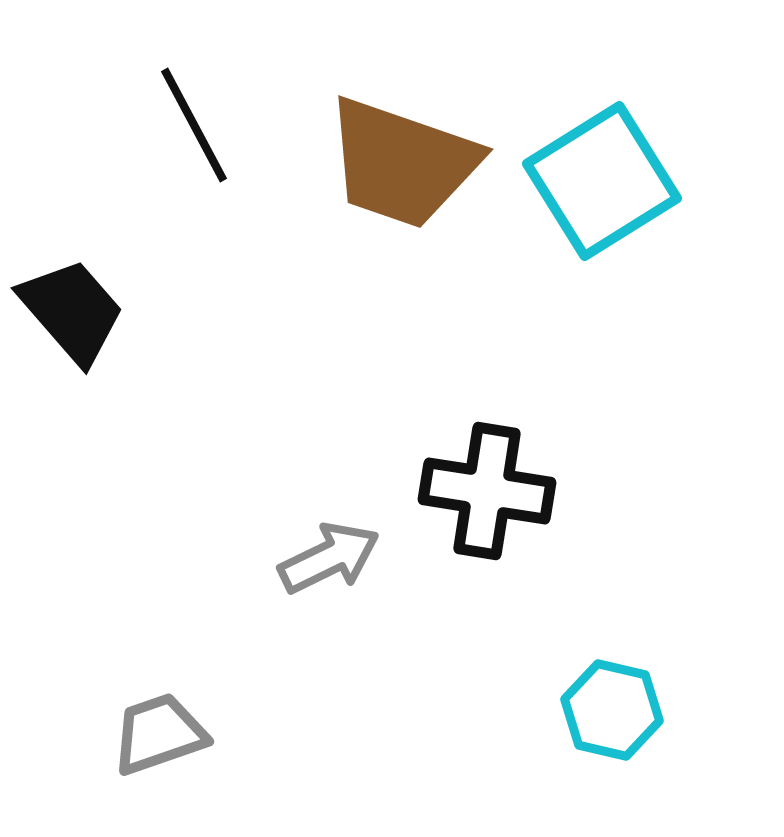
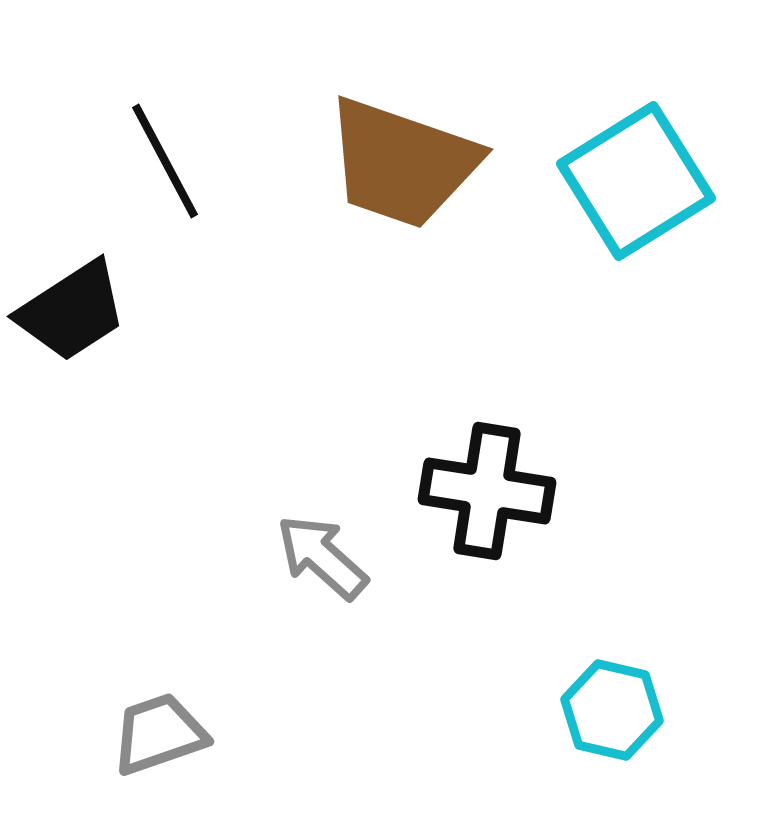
black line: moved 29 px left, 36 px down
cyan square: moved 34 px right
black trapezoid: rotated 98 degrees clockwise
gray arrow: moved 7 px left, 1 px up; rotated 112 degrees counterclockwise
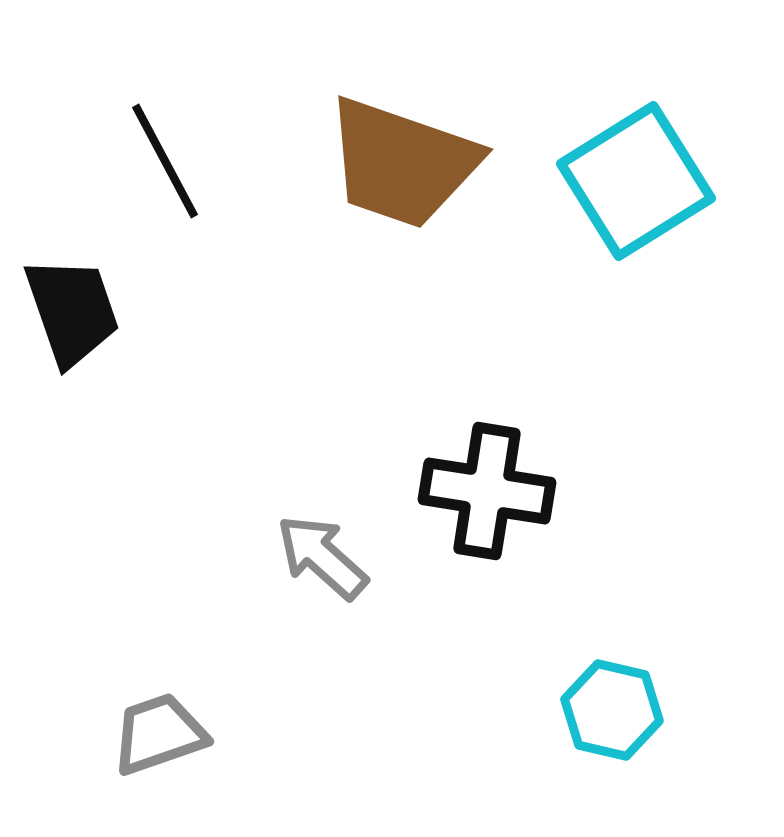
black trapezoid: rotated 76 degrees counterclockwise
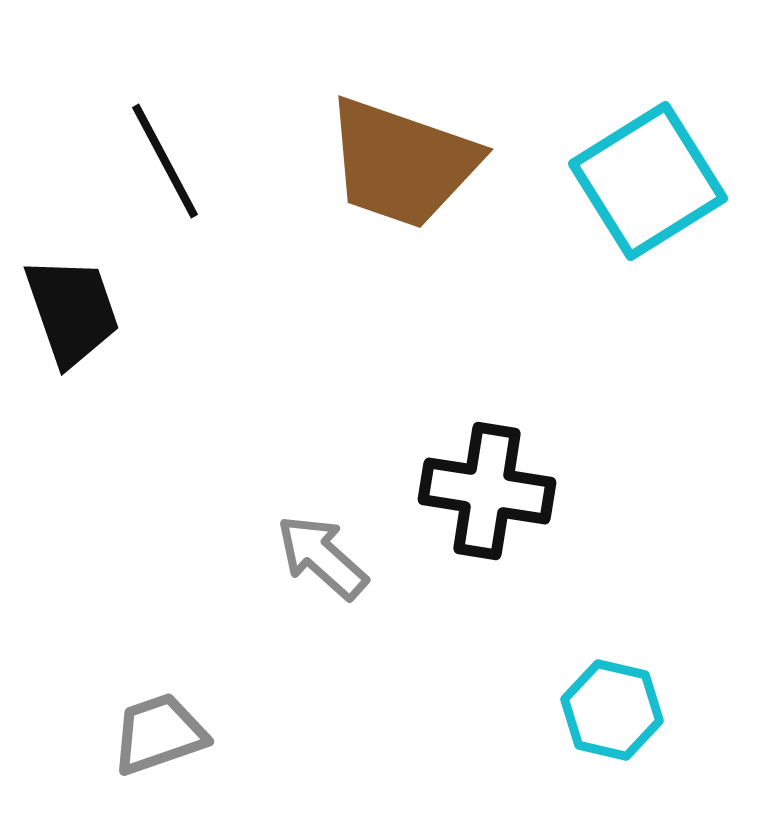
cyan square: moved 12 px right
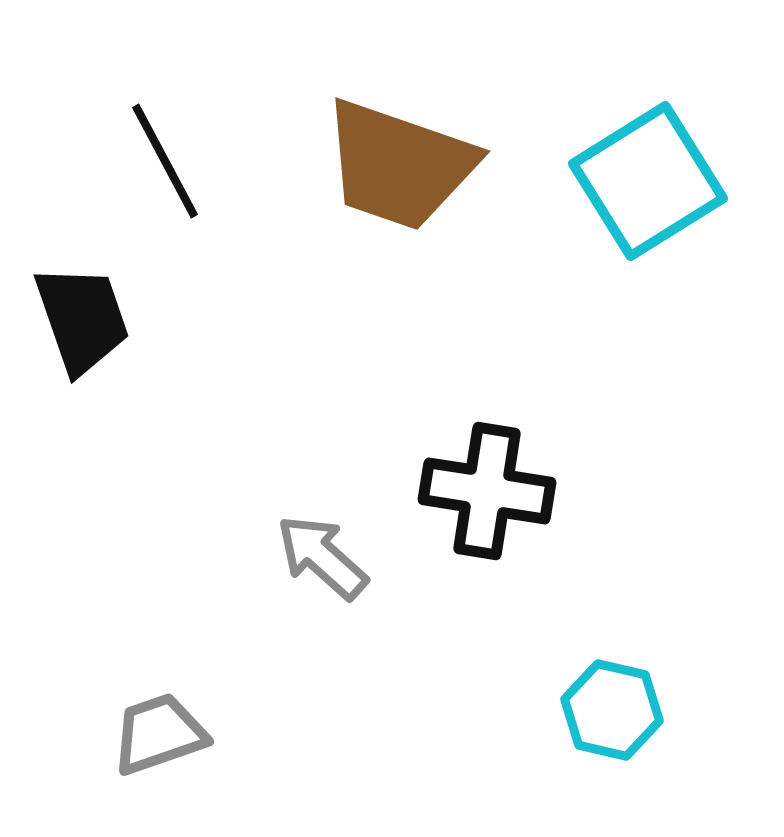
brown trapezoid: moved 3 px left, 2 px down
black trapezoid: moved 10 px right, 8 px down
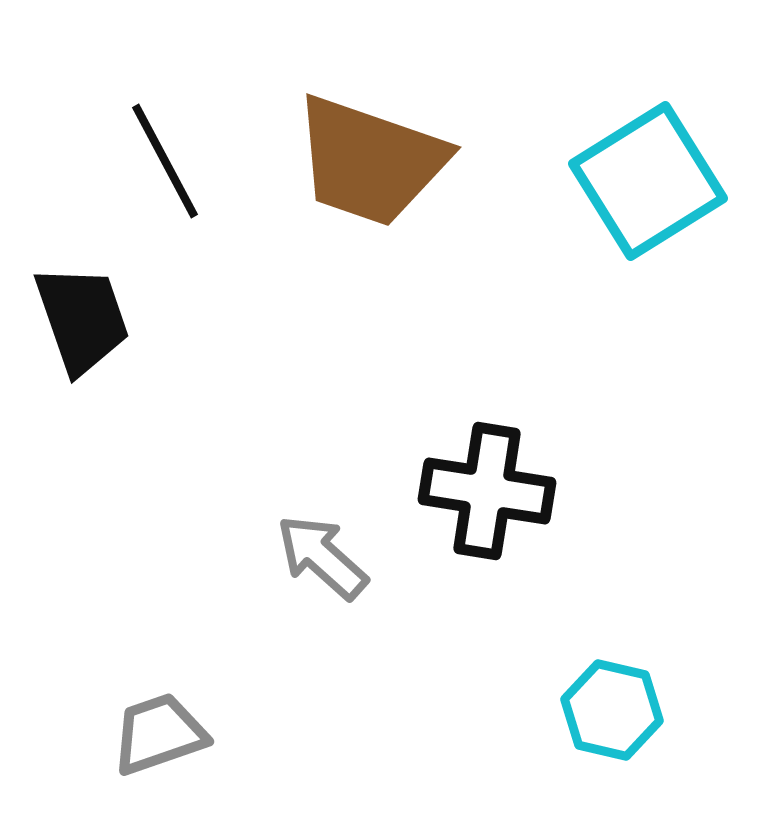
brown trapezoid: moved 29 px left, 4 px up
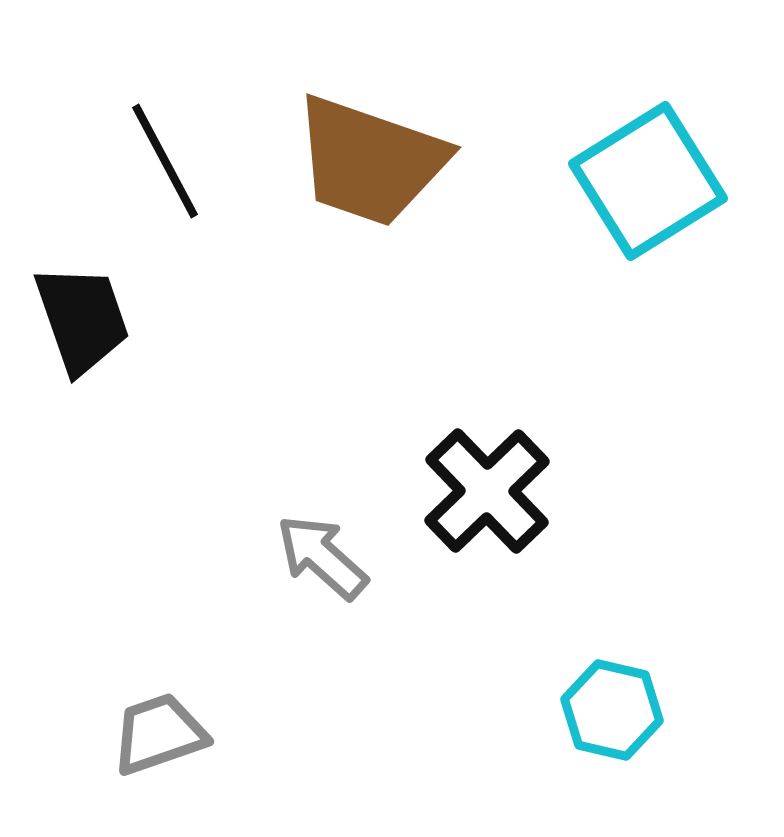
black cross: rotated 37 degrees clockwise
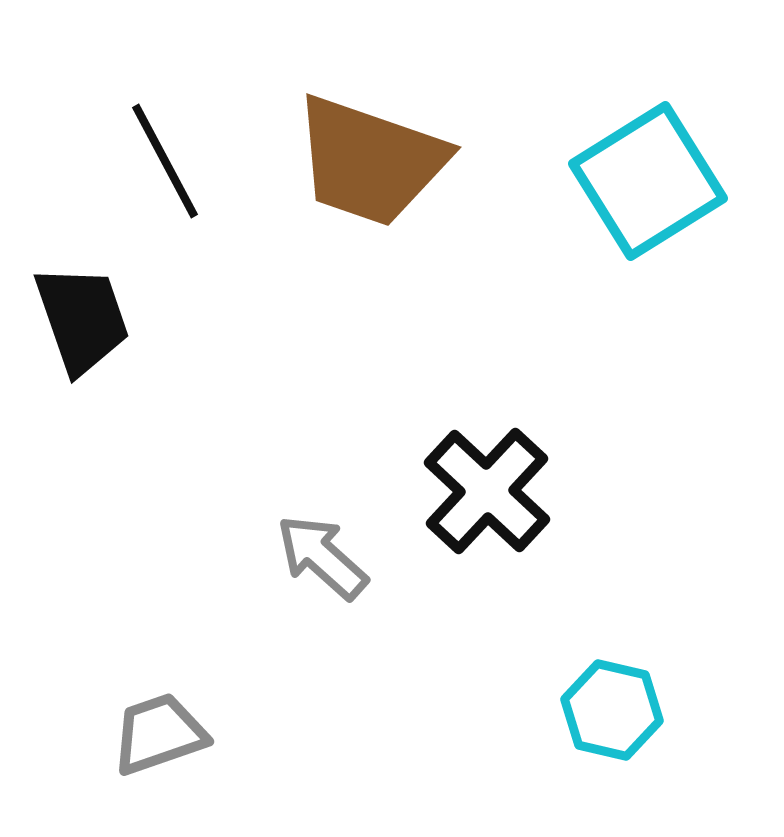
black cross: rotated 3 degrees counterclockwise
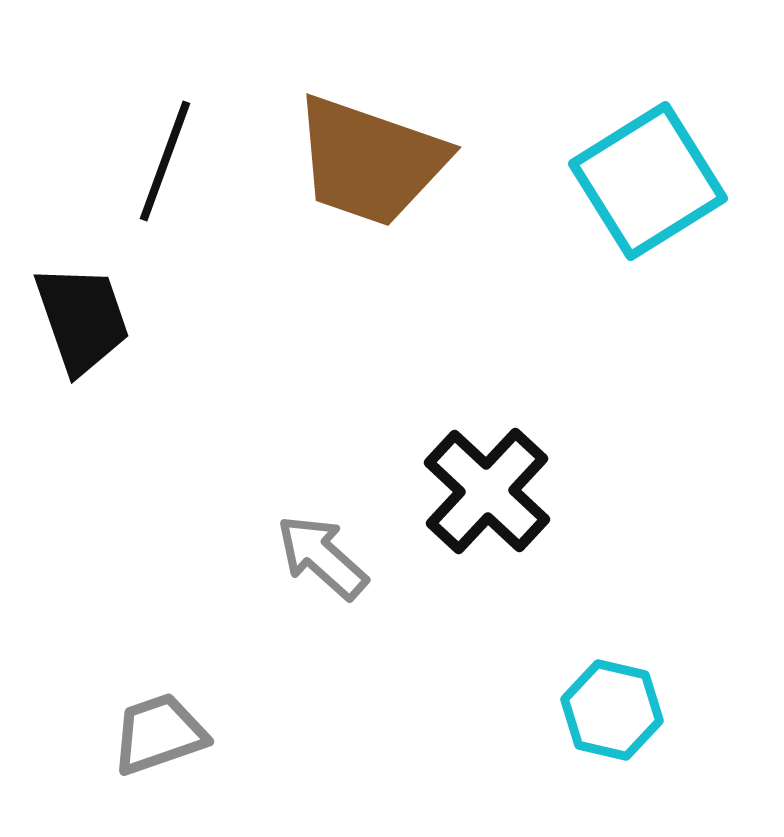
black line: rotated 48 degrees clockwise
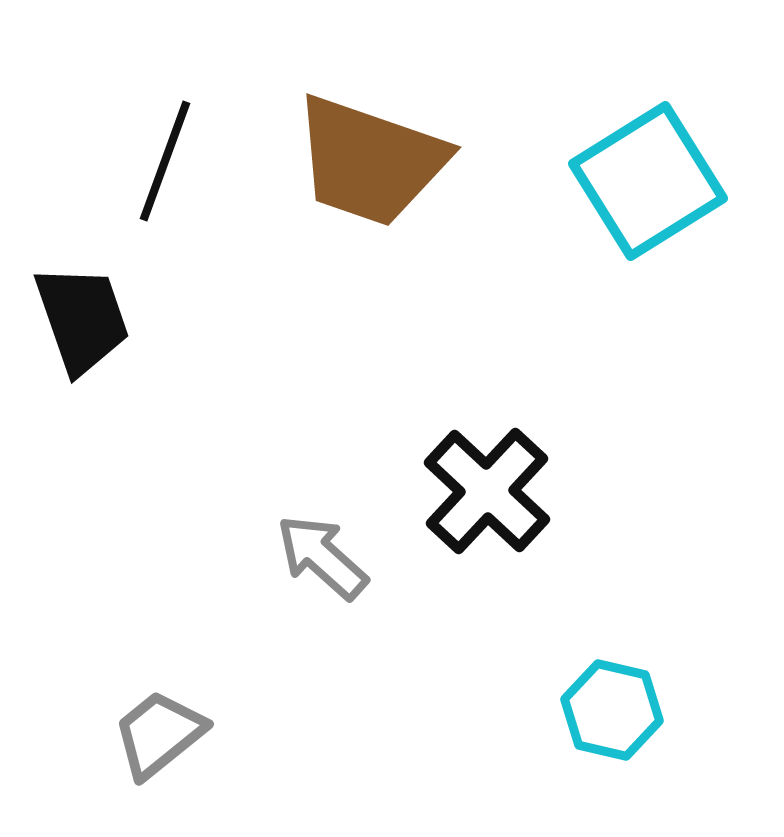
gray trapezoid: rotated 20 degrees counterclockwise
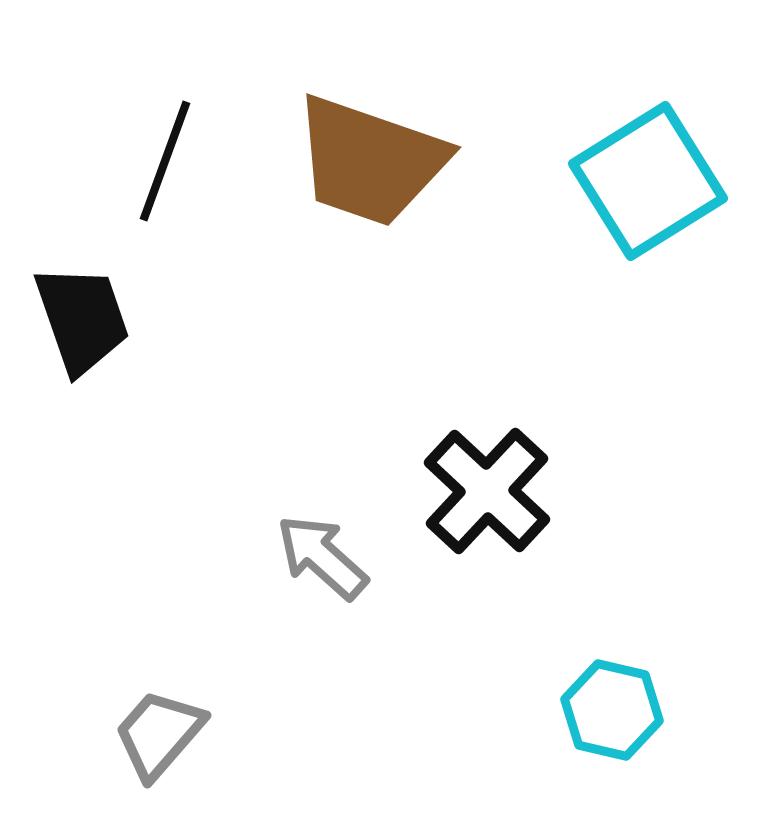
gray trapezoid: rotated 10 degrees counterclockwise
